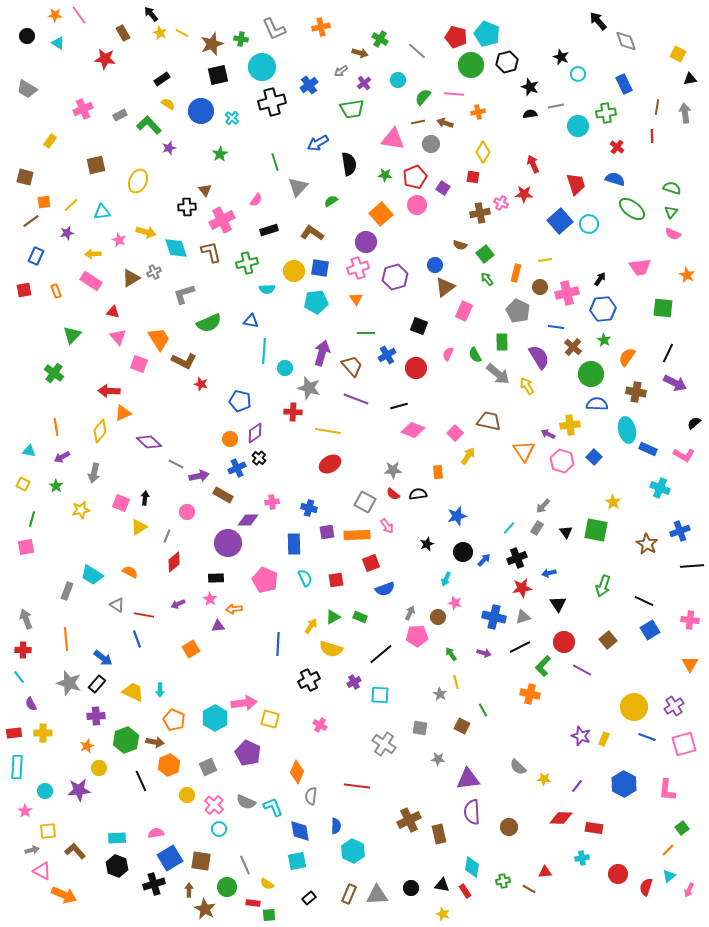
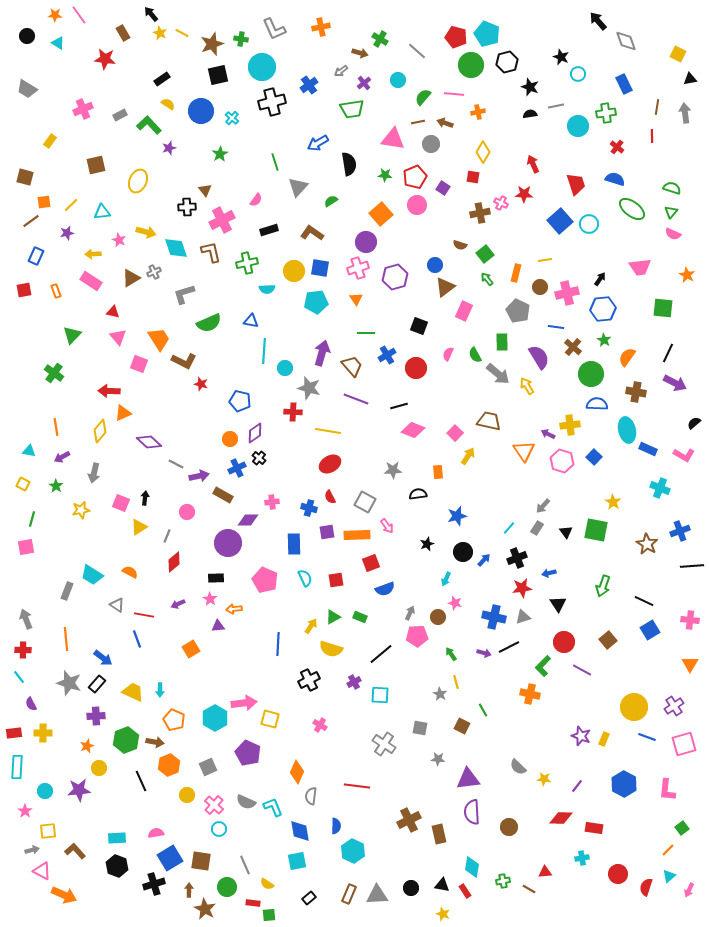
red semicircle at (393, 494): moved 63 px left, 3 px down; rotated 24 degrees clockwise
black line at (520, 647): moved 11 px left
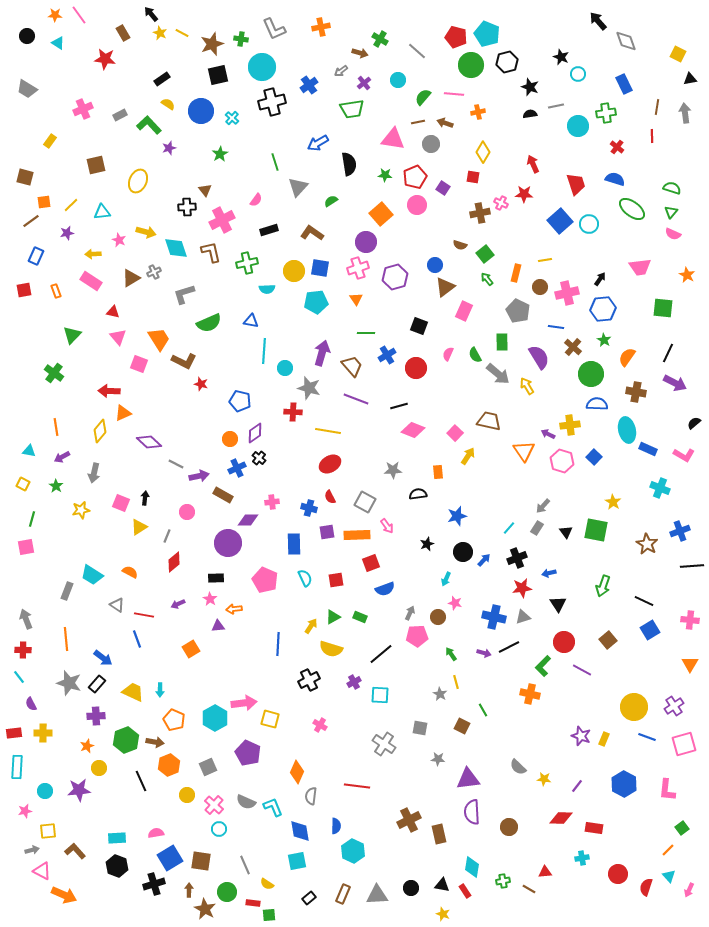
pink star at (25, 811): rotated 24 degrees clockwise
cyan triangle at (669, 876): rotated 32 degrees counterclockwise
green circle at (227, 887): moved 5 px down
brown rectangle at (349, 894): moved 6 px left
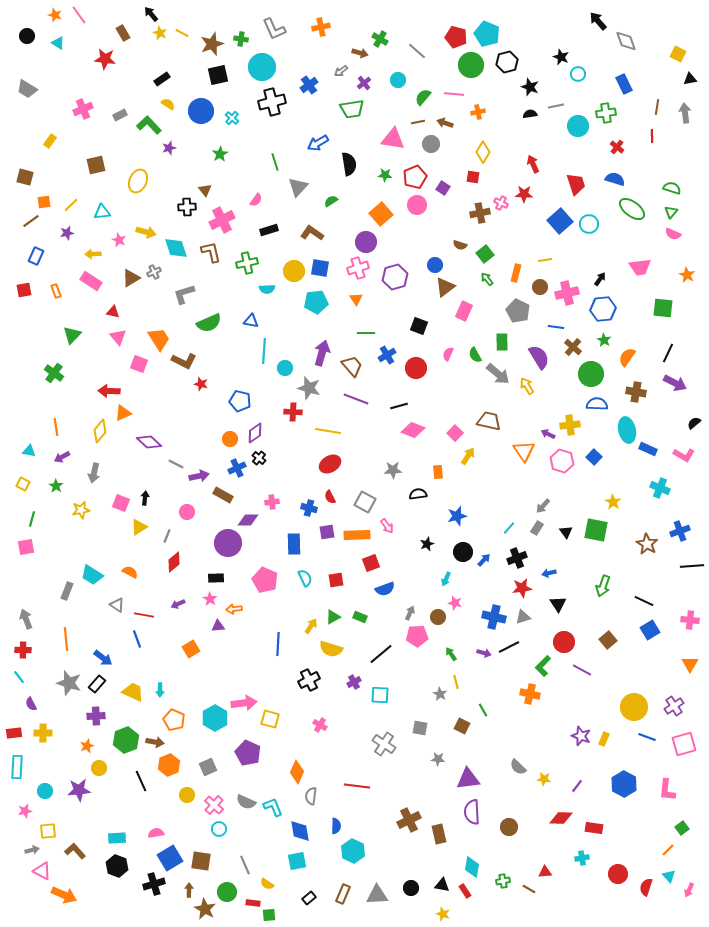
orange star at (55, 15): rotated 16 degrees clockwise
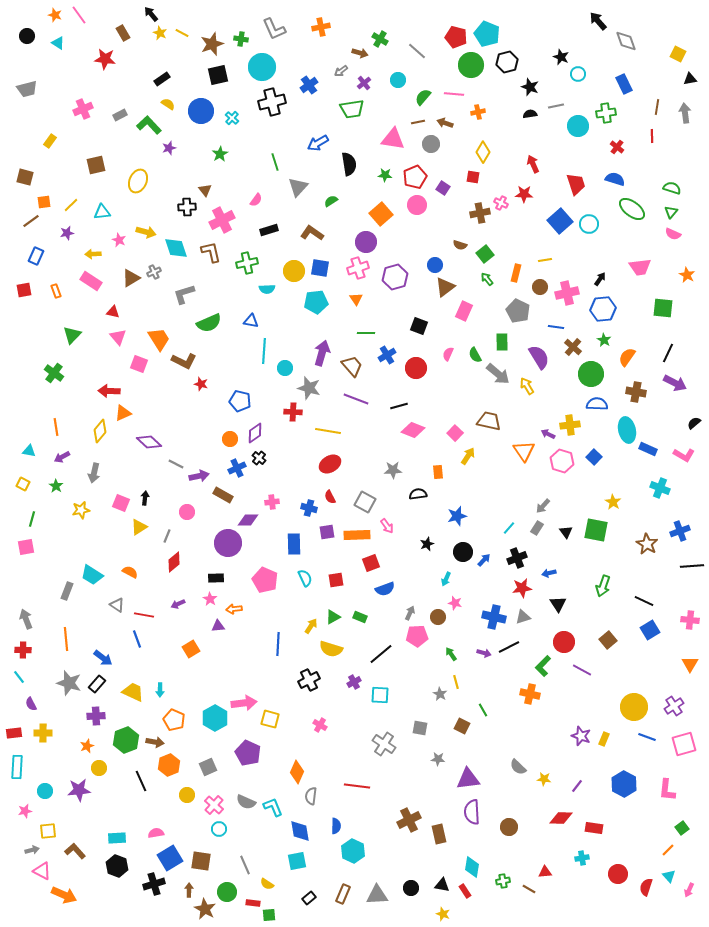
gray trapezoid at (27, 89): rotated 45 degrees counterclockwise
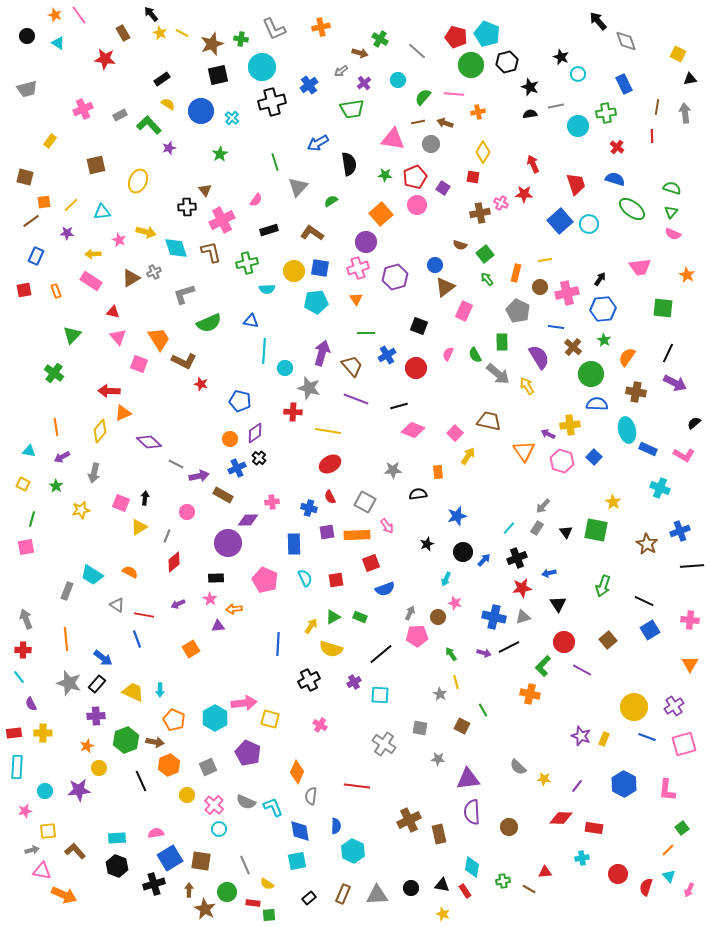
purple star at (67, 233): rotated 16 degrees clockwise
pink triangle at (42, 871): rotated 18 degrees counterclockwise
